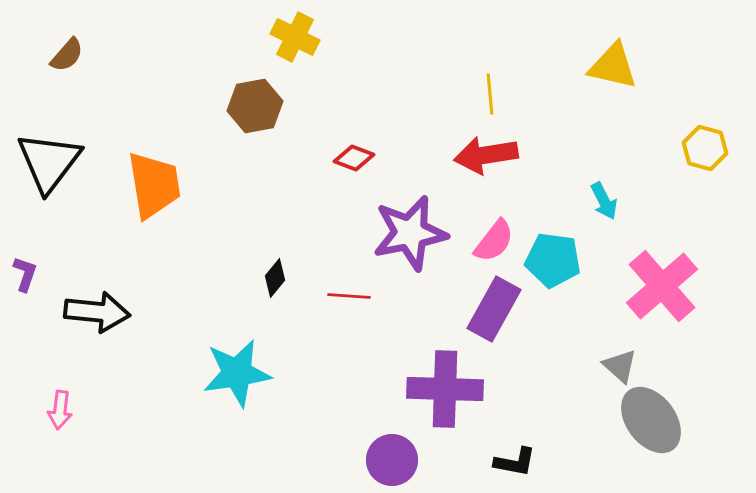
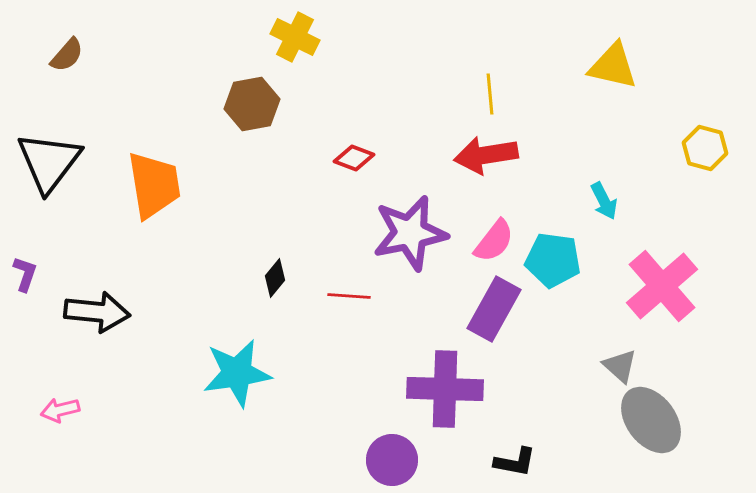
brown hexagon: moved 3 px left, 2 px up
pink arrow: rotated 69 degrees clockwise
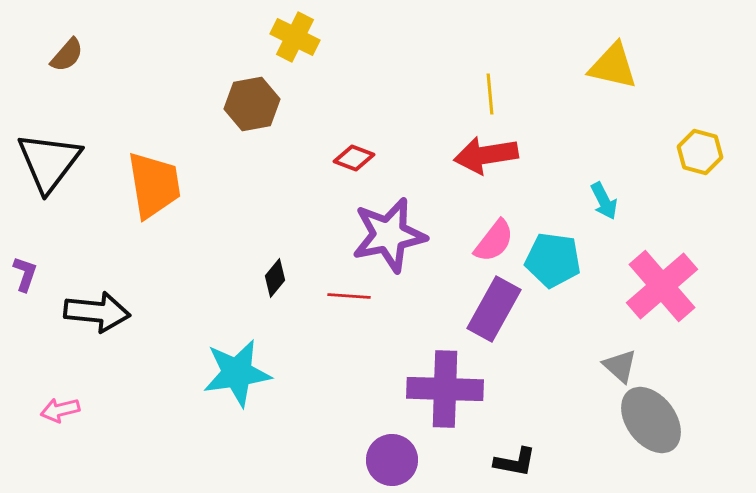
yellow hexagon: moved 5 px left, 4 px down
purple star: moved 21 px left, 2 px down
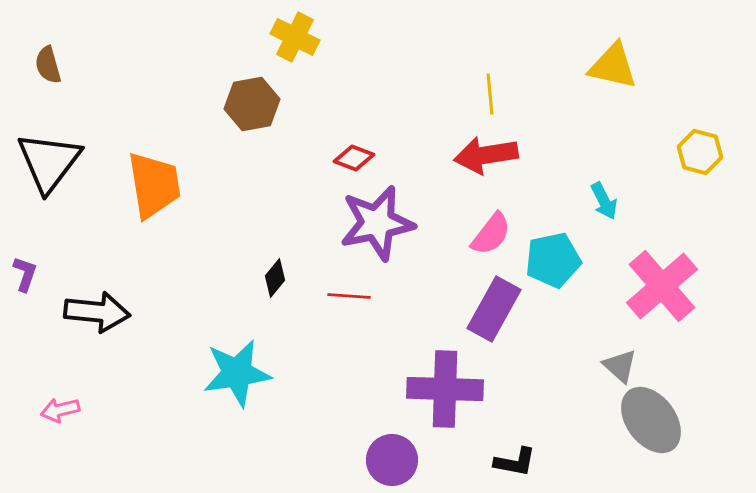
brown semicircle: moved 19 px left, 10 px down; rotated 123 degrees clockwise
purple star: moved 12 px left, 12 px up
pink semicircle: moved 3 px left, 7 px up
cyan pentagon: rotated 20 degrees counterclockwise
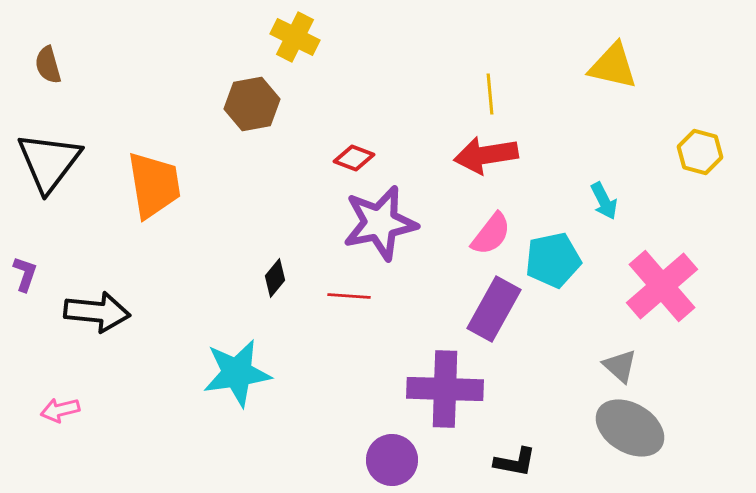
purple star: moved 3 px right
gray ellipse: moved 21 px left, 8 px down; rotated 22 degrees counterclockwise
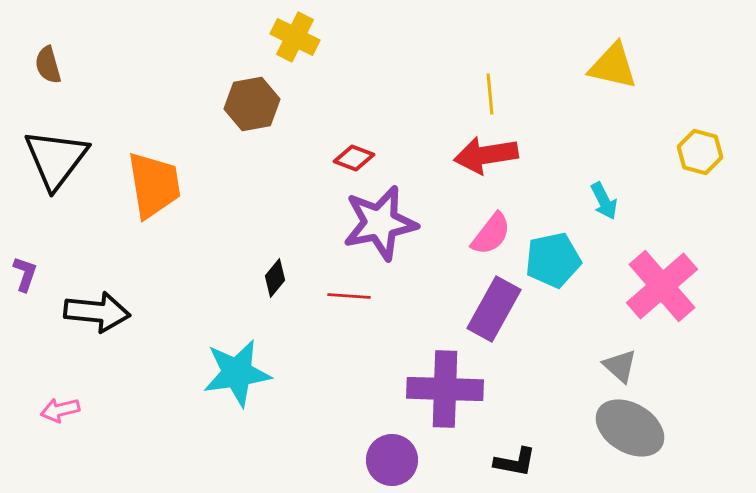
black triangle: moved 7 px right, 3 px up
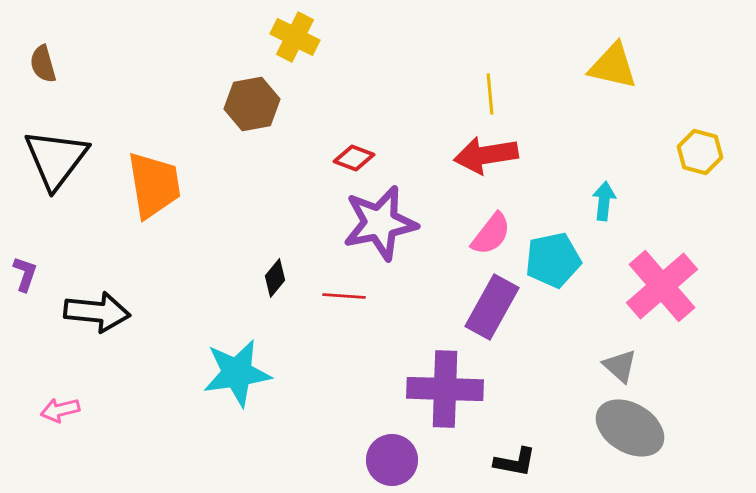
brown semicircle: moved 5 px left, 1 px up
cyan arrow: rotated 147 degrees counterclockwise
red line: moved 5 px left
purple rectangle: moved 2 px left, 2 px up
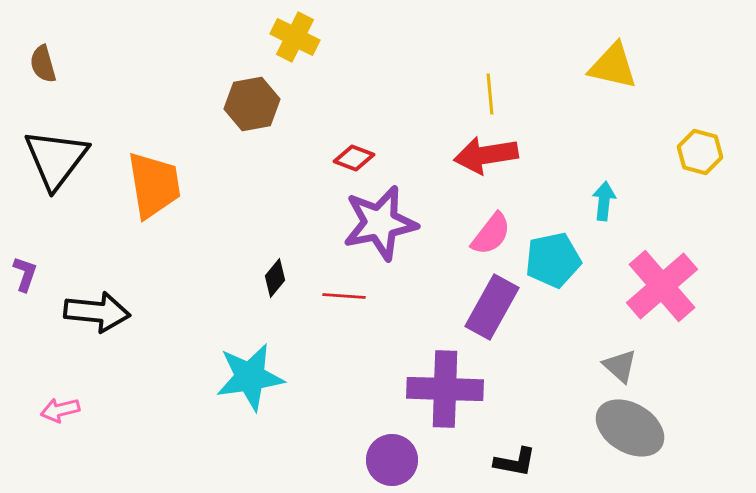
cyan star: moved 13 px right, 4 px down
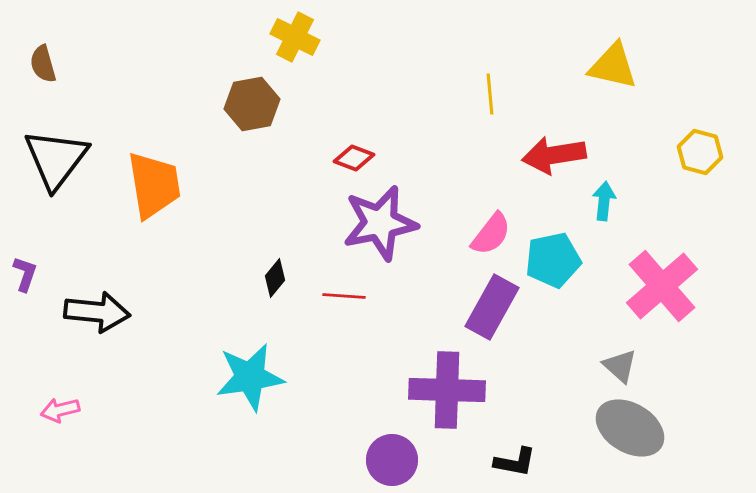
red arrow: moved 68 px right
purple cross: moved 2 px right, 1 px down
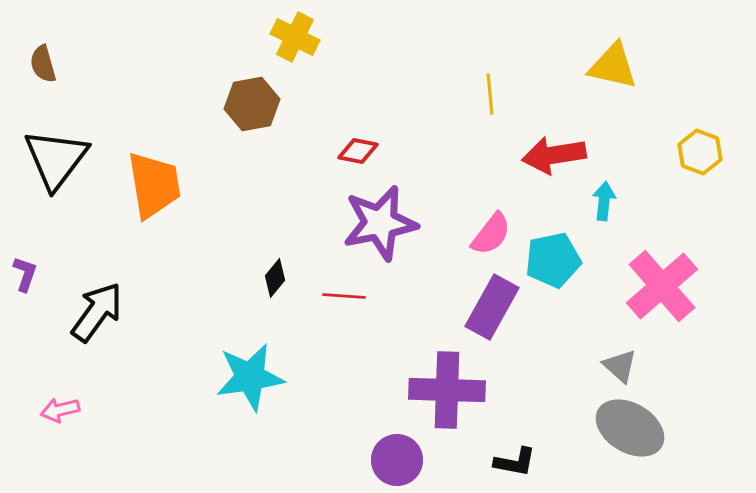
yellow hexagon: rotated 6 degrees clockwise
red diamond: moved 4 px right, 7 px up; rotated 9 degrees counterclockwise
black arrow: rotated 60 degrees counterclockwise
purple circle: moved 5 px right
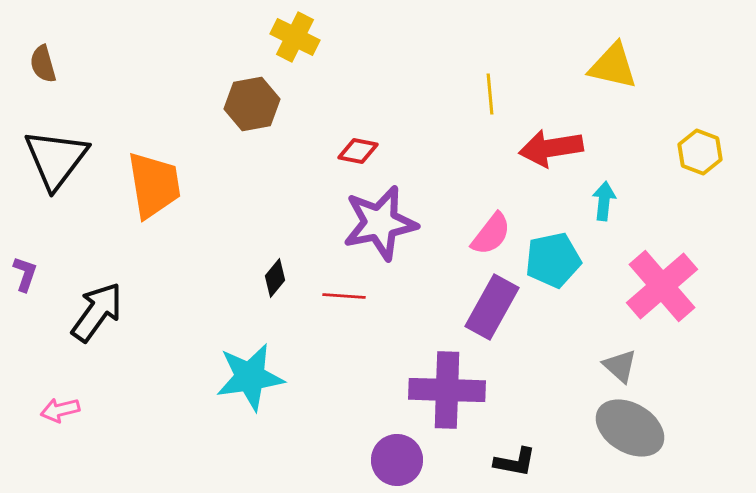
red arrow: moved 3 px left, 7 px up
